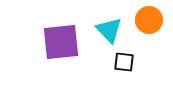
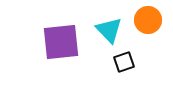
orange circle: moved 1 px left
black square: rotated 25 degrees counterclockwise
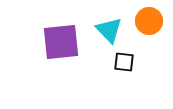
orange circle: moved 1 px right, 1 px down
black square: rotated 25 degrees clockwise
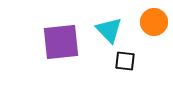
orange circle: moved 5 px right, 1 px down
black square: moved 1 px right, 1 px up
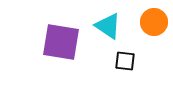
cyan triangle: moved 1 px left, 4 px up; rotated 12 degrees counterclockwise
purple square: rotated 15 degrees clockwise
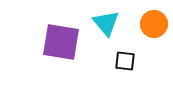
orange circle: moved 2 px down
cyan triangle: moved 2 px left, 3 px up; rotated 16 degrees clockwise
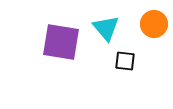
cyan triangle: moved 5 px down
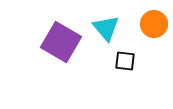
purple square: rotated 21 degrees clockwise
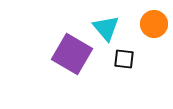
purple square: moved 11 px right, 12 px down
black square: moved 1 px left, 2 px up
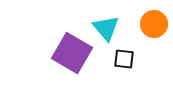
purple square: moved 1 px up
